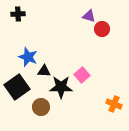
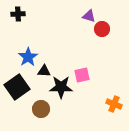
blue star: rotated 18 degrees clockwise
pink square: rotated 28 degrees clockwise
brown circle: moved 2 px down
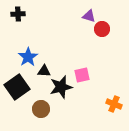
black star: rotated 15 degrees counterclockwise
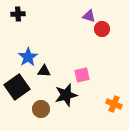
black star: moved 5 px right, 8 px down
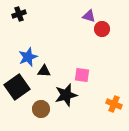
black cross: moved 1 px right; rotated 16 degrees counterclockwise
blue star: rotated 12 degrees clockwise
pink square: rotated 21 degrees clockwise
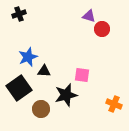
black square: moved 2 px right, 1 px down
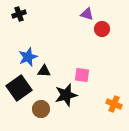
purple triangle: moved 2 px left, 2 px up
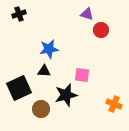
red circle: moved 1 px left, 1 px down
blue star: moved 21 px right, 8 px up; rotated 12 degrees clockwise
black square: rotated 10 degrees clockwise
